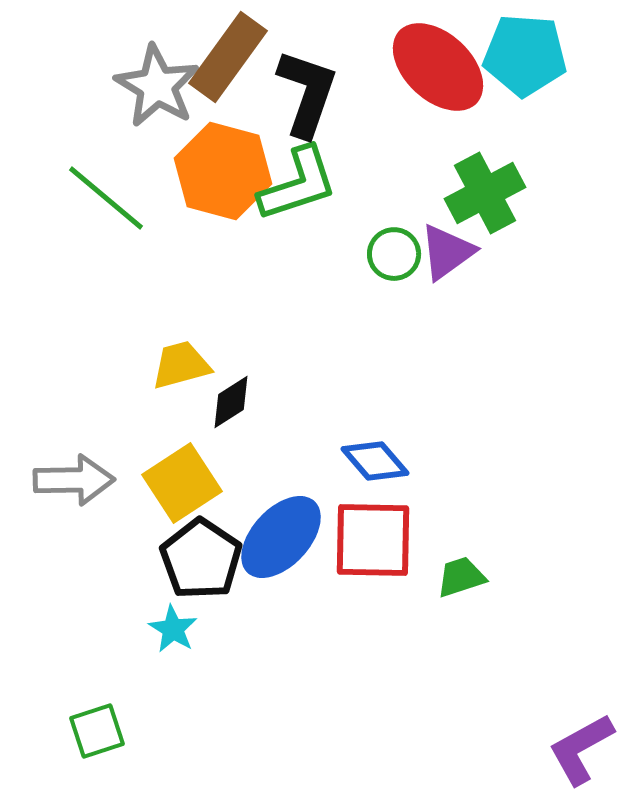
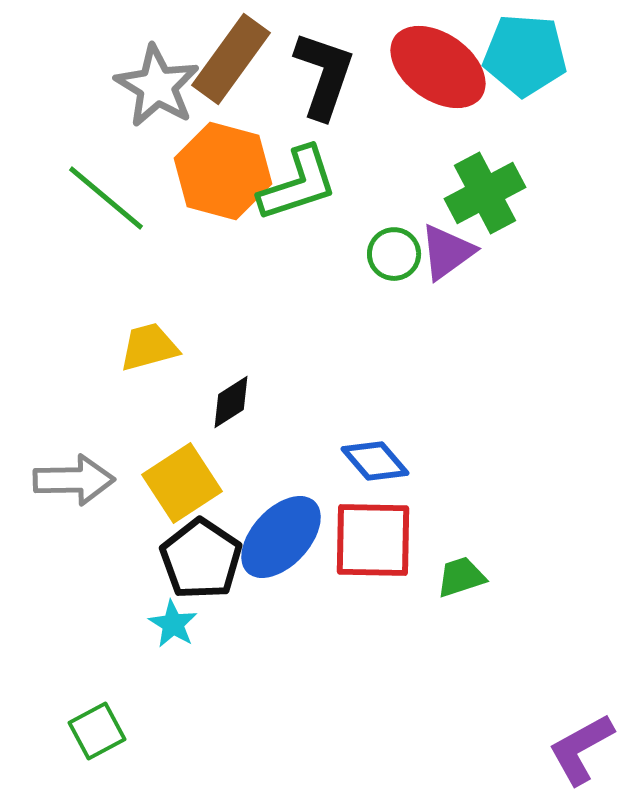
brown rectangle: moved 3 px right, 2 px down
red ellipse: rotated 8 degrees counterclockwise
black L-shape: moved 17 px right, 18 px up
yellow trapezoid: moved 32 px left, 18 px up
cyan star: moved 5 px up
green square: rotated 10 degrees counterclockwise
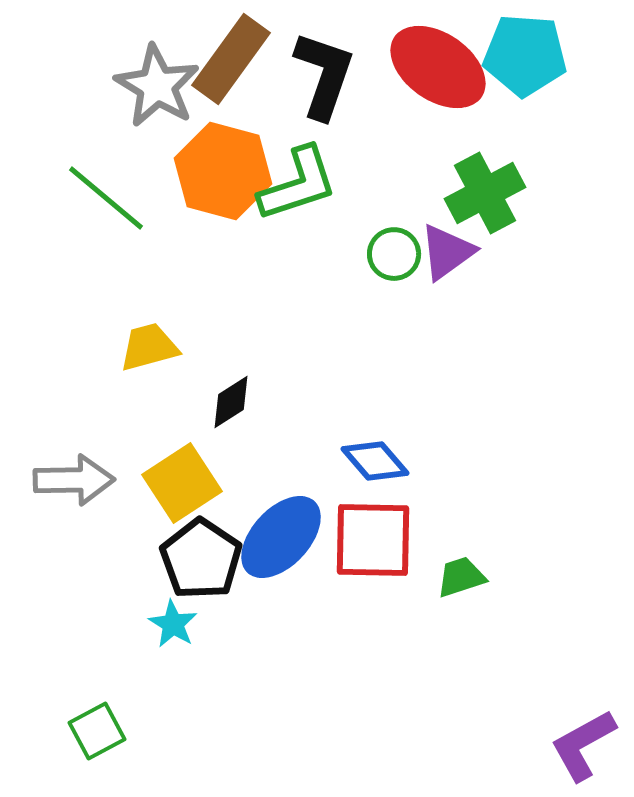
purple L-shape: moved 2 px right, 4 px up
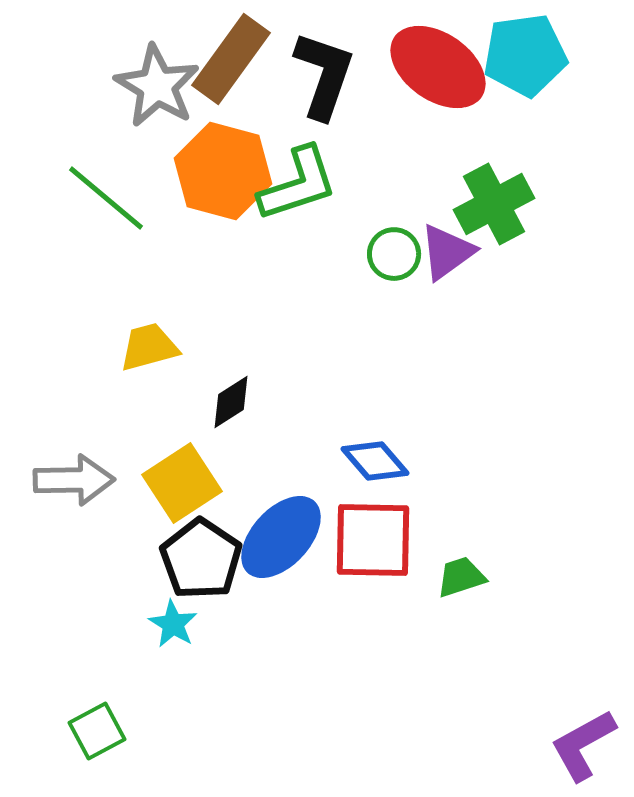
cyan pentagon: rotated 12 degrees counterclockwise
green cross: moved 9 px right, 11 px down
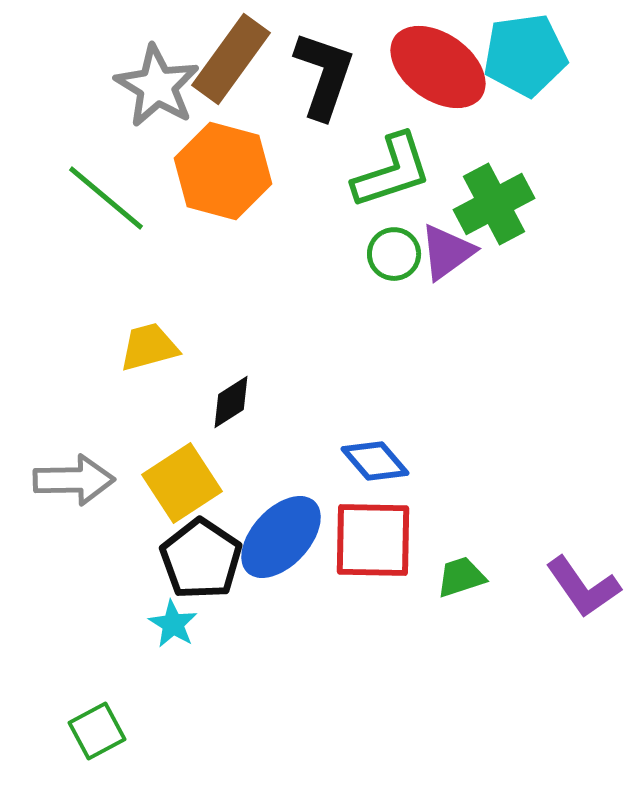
green L-shape: moved 94 px right, 13 px up
purple L-shape: moved 158 px up; rotated 96 degrees counterclockwise
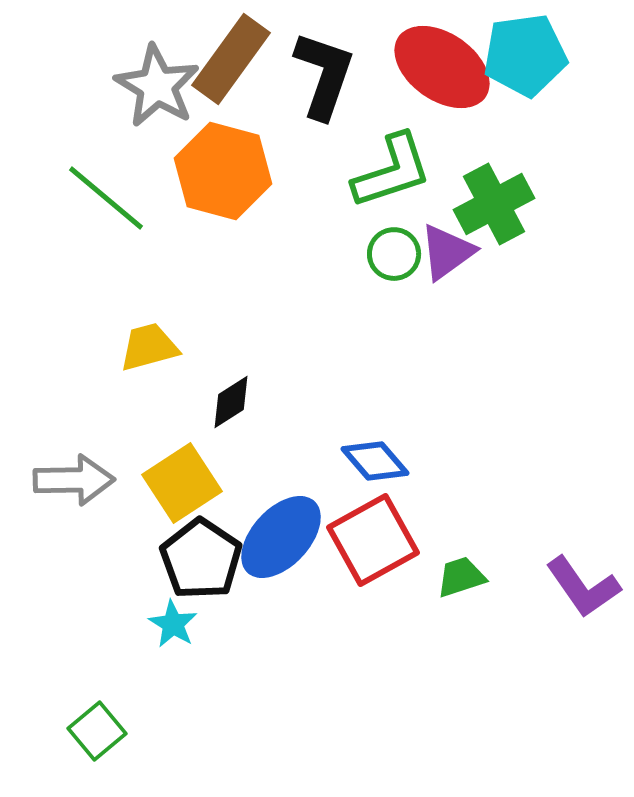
red ellipse: moved 4 px right
red square: rotated 30 degrees counterclockwise
green square: rotated 12 degrees counterclockwise
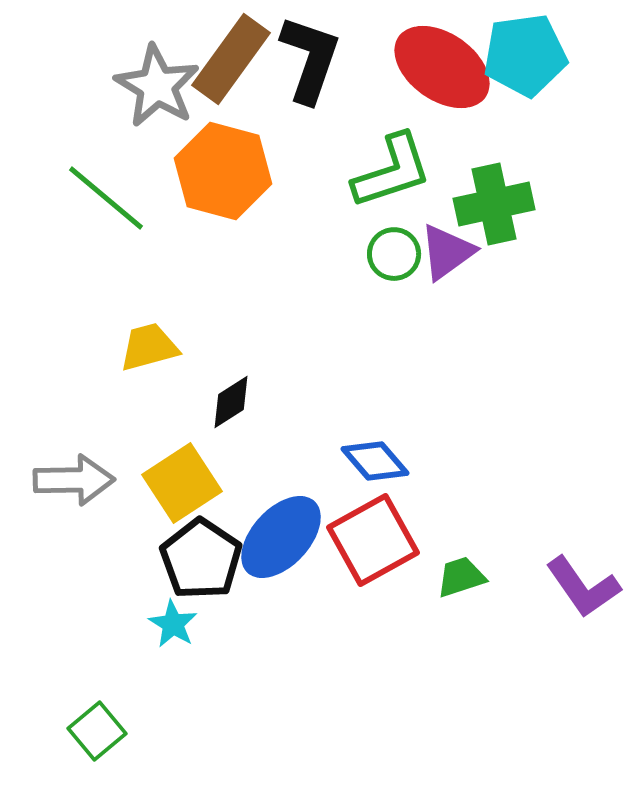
black L-shape: moved 14 px left, 16 px up
green cross: rotated 16 degrees clockwise
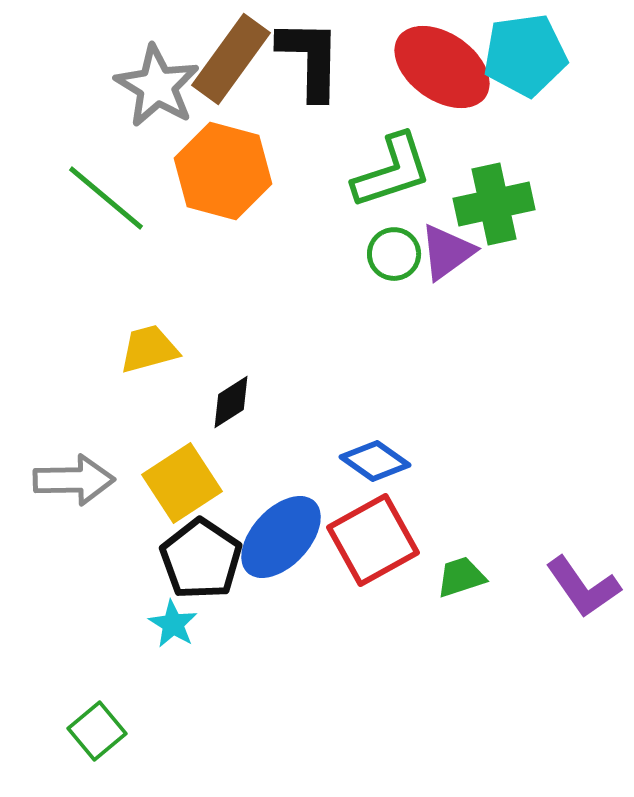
black L-shape: rotated 18 degrees counterclockwise
yellow trapezoid: moved 2 px down
blue diamond: rotated 14 degrees counterclockwise
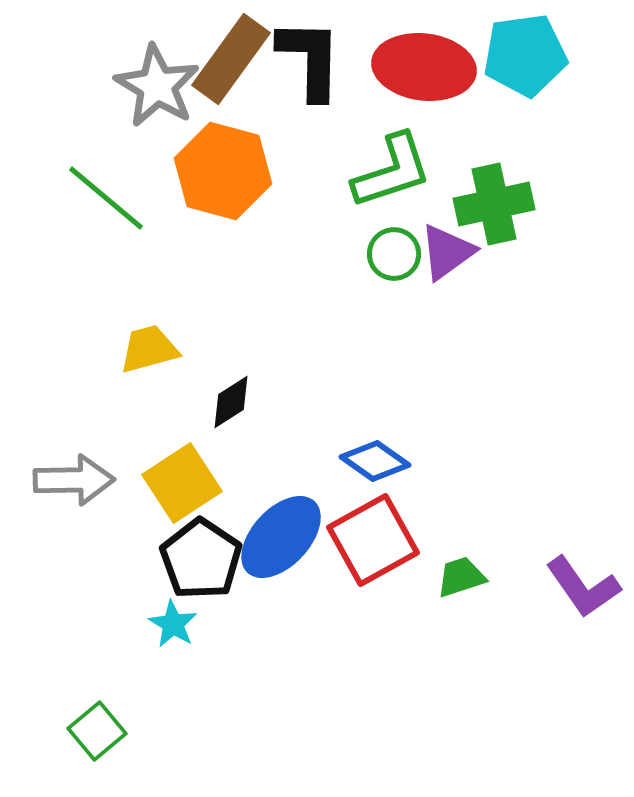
red ellipse: moved 18 px left; rotated 28 degrees counterclockwise
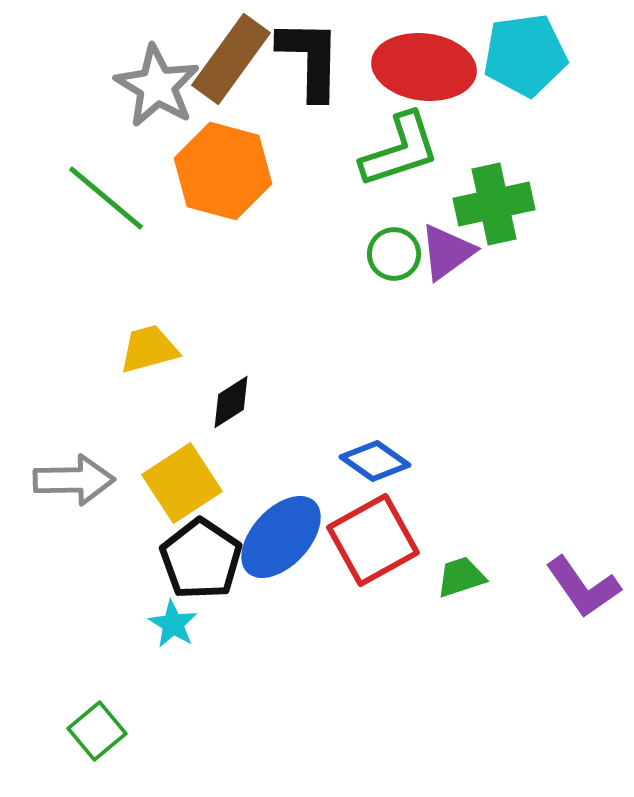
green L-shape: moved 8 px right, 21 px up
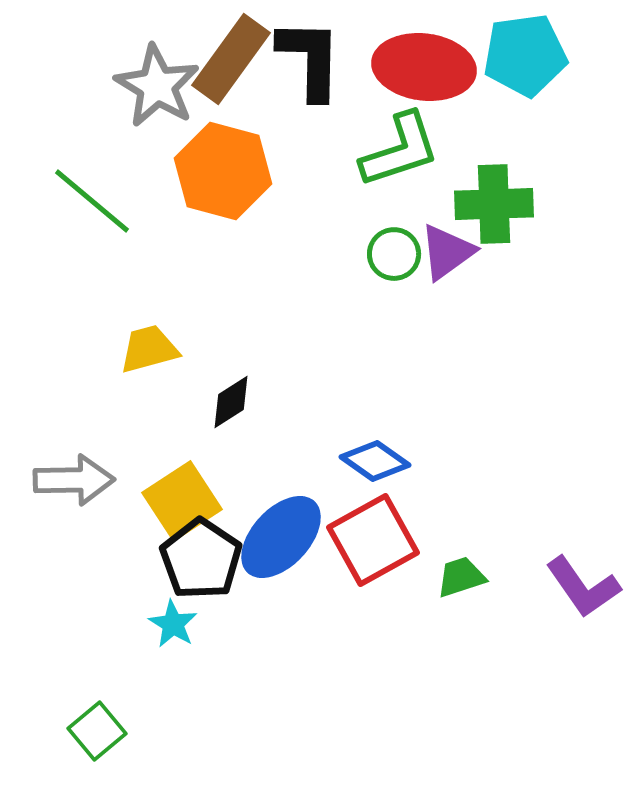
green line: moved 14 px left, 3 px down
green cross: rotated 10 degrees clockwise
yellow square: moved 18 px down
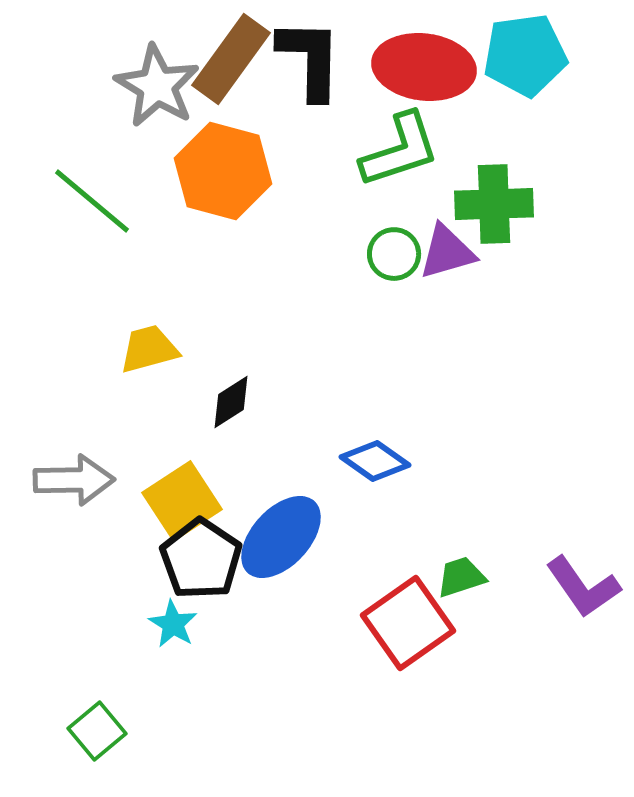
purple triangle: rotated 20 degrees clockwise
red square: moved 35 px right, 83 px down; rotated 6 degrees counterclockwise
